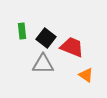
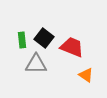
green rectangle: moved 9 px down
black square: moved 2 px left
gray triangle: moved 7 px left
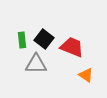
black square: moved 1 px down
